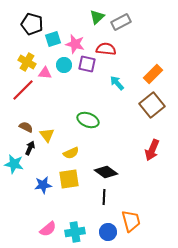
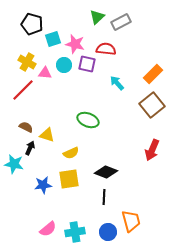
yellow triangle: rotated 35 degrees counterclockwise
black diamond: rotated 15 degrees counterclockwise
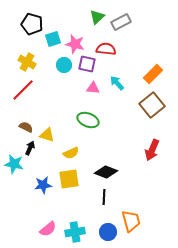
pink triangle: moved 48 px right, 15 px down
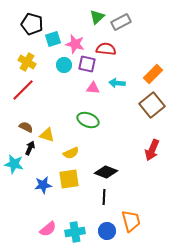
cyan arrow: rotated 42 degrees counterclockwise
blue circle: moved 1 px left, 1 px up
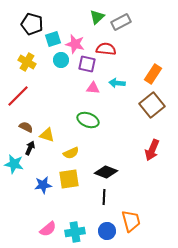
cyan circle: moved 3 px left, 5 px up
orange rectangle: rotated 12 degrees counterclockwise
red line: moved 5 px left, 6 px down
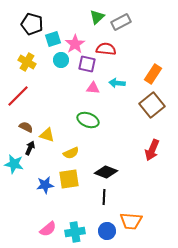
pink star: rotated 24 degrees clockwise
blue star: moved 2 px right
orange trapezoid: rotated 110 degrees clockwise
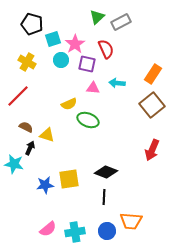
red semicircle: rotated 60 degrees clockwise
yellow semicircle: moved 2 px left, 49 px up
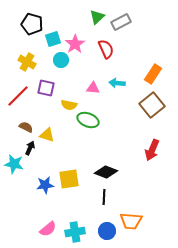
purple square: moved 41 px left, 24 px down
yellow semicircle: moved 1 px down; rotated 35 degrees clockwise
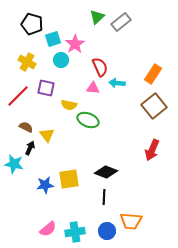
gray rectangle: rotated 12 degrees counterclockwise
red semicircle: moved 6 px left, 18 px down
brown square: moved 2 px right, 1 px down
yellow triangle: rotated 35 degrees clockwise
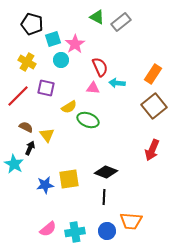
green triangle: rotated 49 degrees counterclockwise
yellow semicircle: moved 2 px down; rotated 42 degrees counterclockwise
cyan star: rotated 18 degrees clockwise
